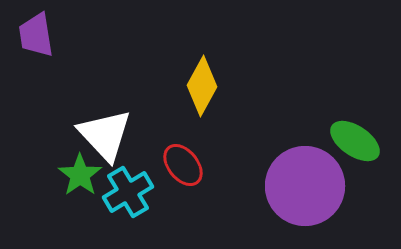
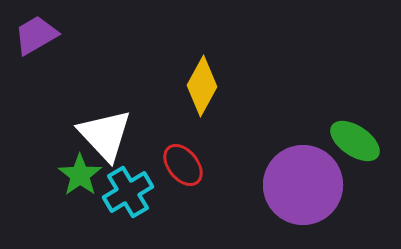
purple trapezoid: rotated 69 degrees clockwise
purple circle: moved 2 px left, 1 px up
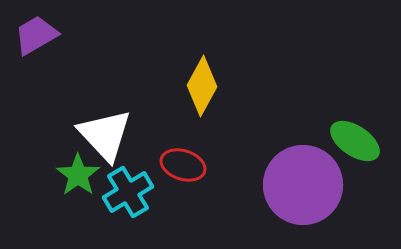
red ellipse: rotated 33 degrees counterclockwise
green star: moved 2 px left
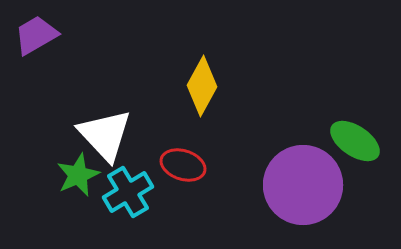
green star: rotated 12 degrees clockwise
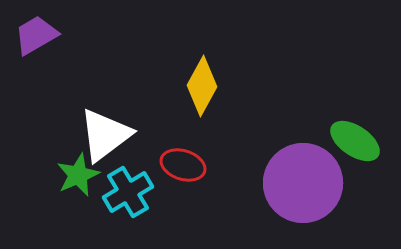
white triangle: rotated 36 degrees clockwise
purple circle: moved 2 px up
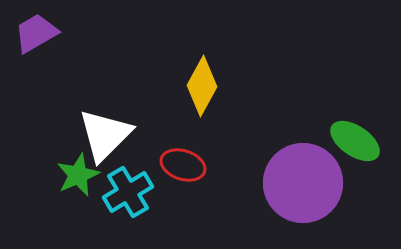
purple trapezoid: moved 2 px up
white triangle: rotated 8 degrees counterclockwise
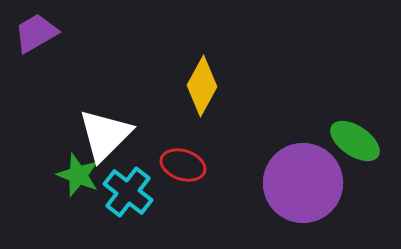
green star: rotated 27 degrees counterclockwise
cyan cross: rotated 21 degrees counterclockwise
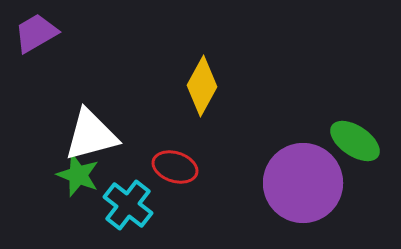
white triangle: moved 14 px left; rotated 30 degrees clockwise
red ellipse: moved 8 px left, 2 px down
cyan cross: moved 13 px down
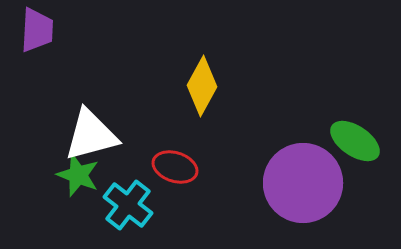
purple trapezoid: moved 1 px right, 3 px up; rotated 123 degrees clockwise
